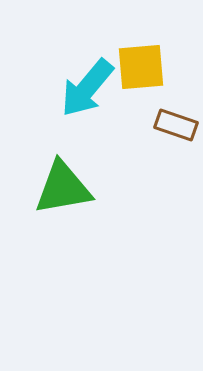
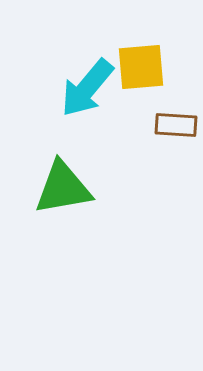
brown rectangle: rotated 15 degrees counterclockwise
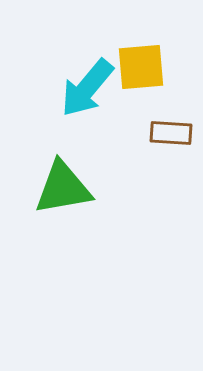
brown rectangle: moved 5 px left, 8 px down
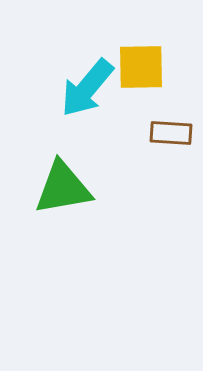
yellow square: rotated 4 degrees clockwise
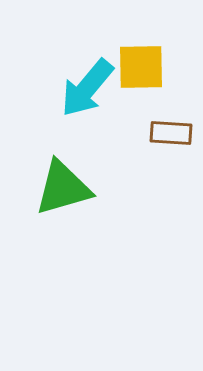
green triangle: rotated 6 degrees counterclockwise
